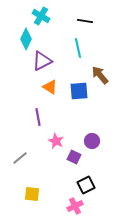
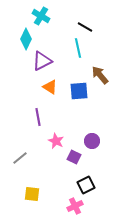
black line: moved 6 px down; rotated 21 degrees clockwise
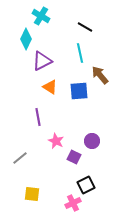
cyan line: moved 2 px right, 5 px down
pink cross: moved 2 px left, 3 px up
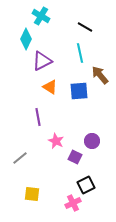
purple square: moved 1 px right
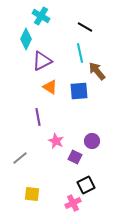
brown arrow: moved 3 px left, 4 px up
